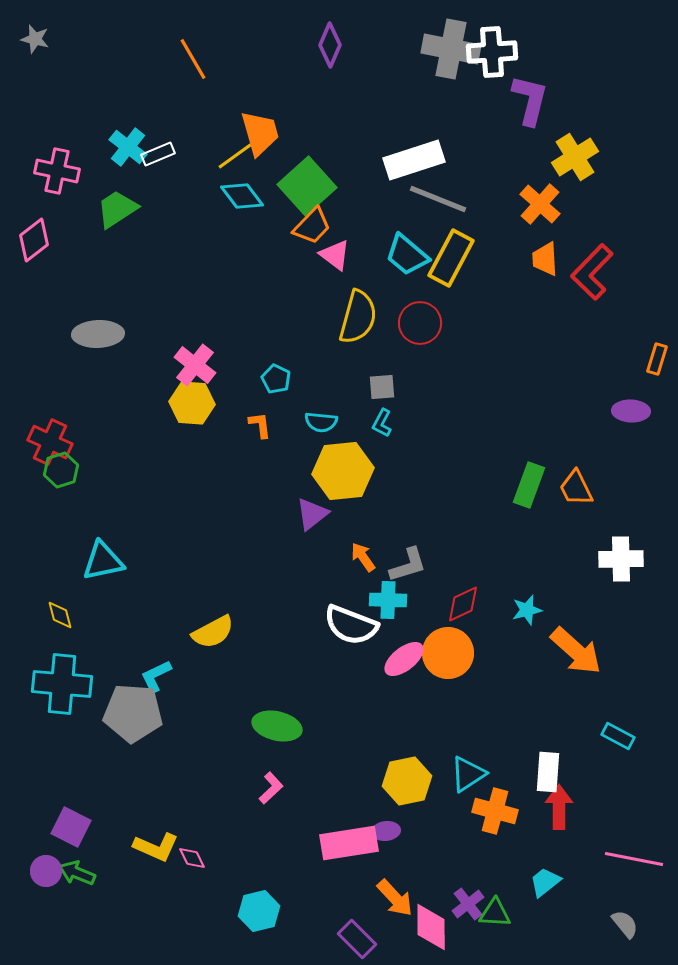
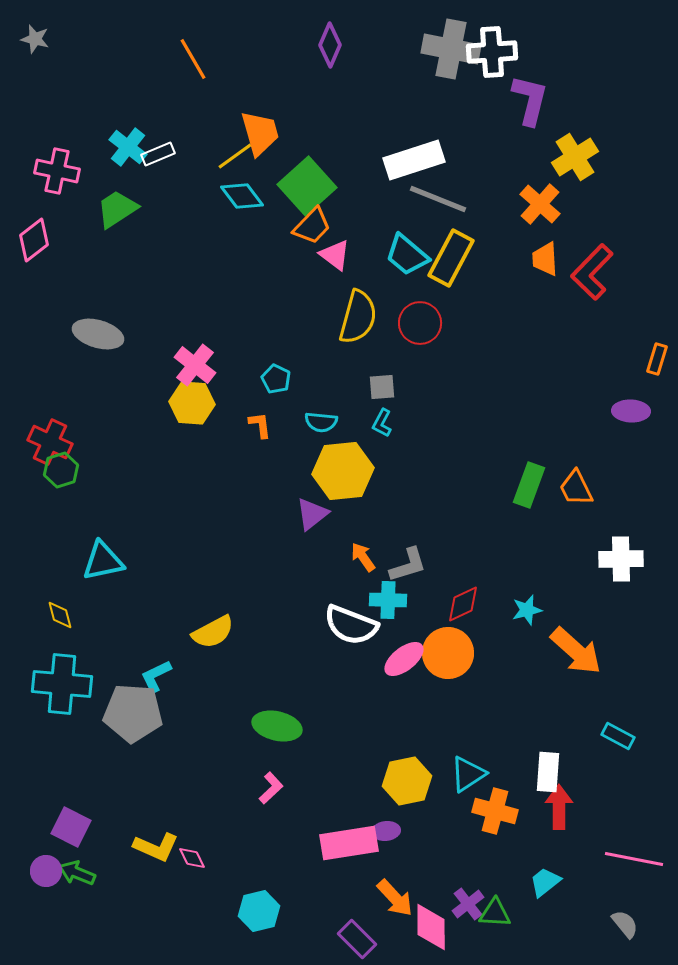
gray ellipse at (98, 334): rotated 18 degrees clockwise
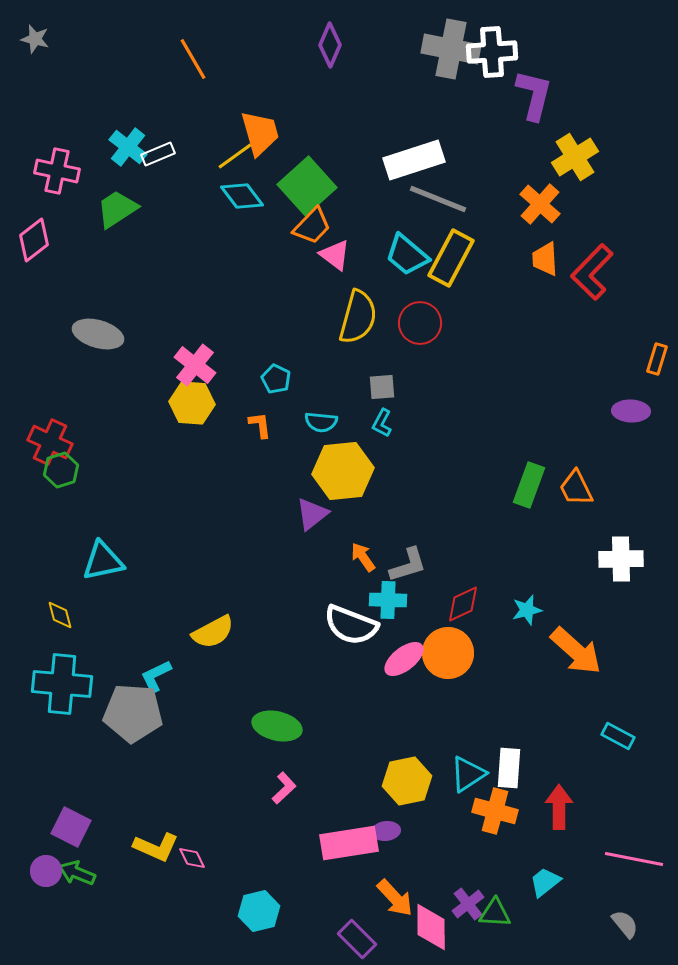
purple L-shape at (530, 100): moved 4 px right, 5 px up
white rectangle at (548, 772): moved 39 px left, 4 px up
pink L-shape at (271, 788): moved 13 px right
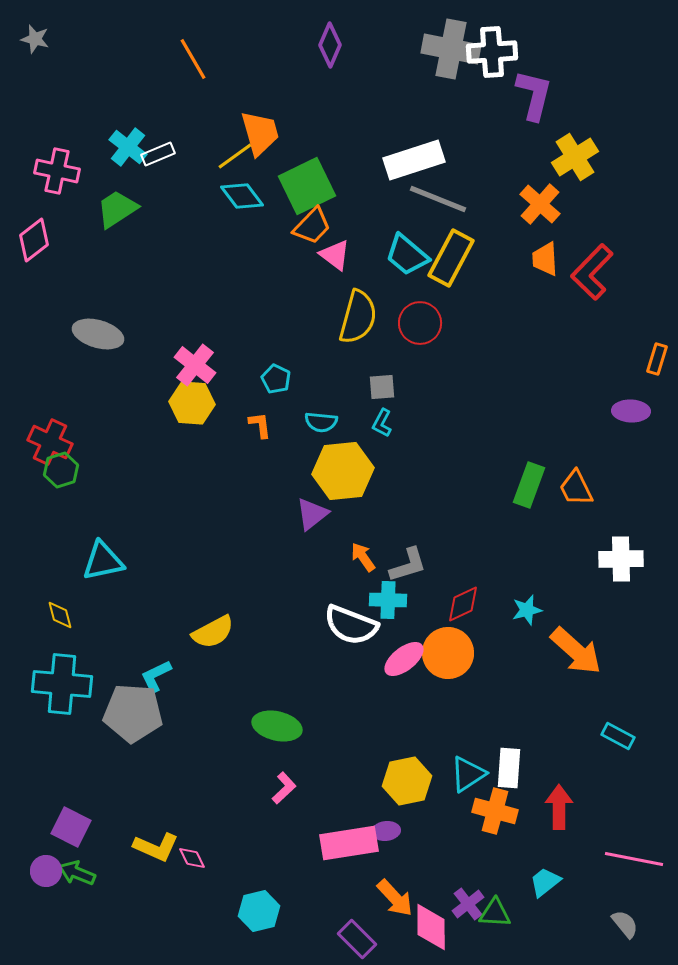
green square at (307, 186): rotated 16 degrees clockwise
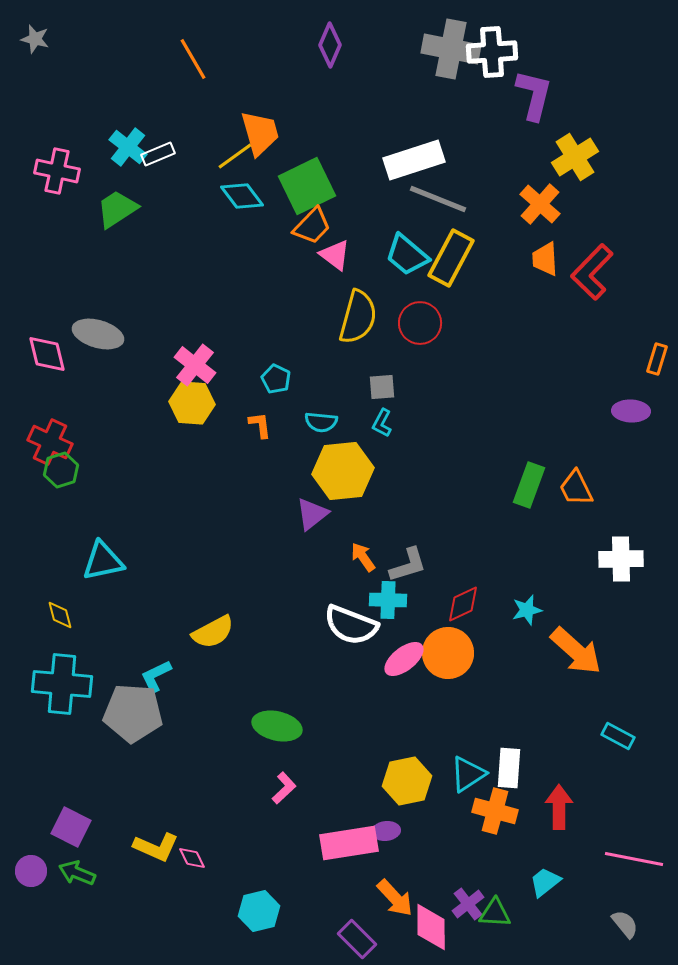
pink diamond at (34, 240): moved 13 px right, 114 px down; rotated 66 degrees counterclockwise
purple circle at (46, 871): moved 15 px left
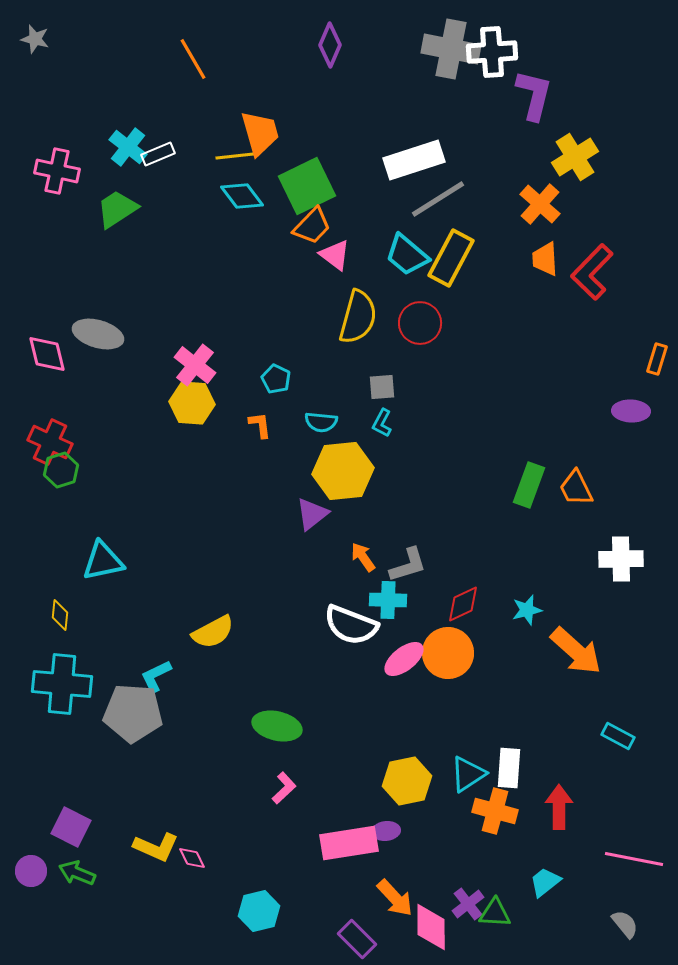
yellow line at (235, 156): rotated 30 degrees clockwise
gray line at (438, 199): rotated 54 degrees counterclockwise
yellow diamond at (60, 615): rotated 20 degrees clockwise
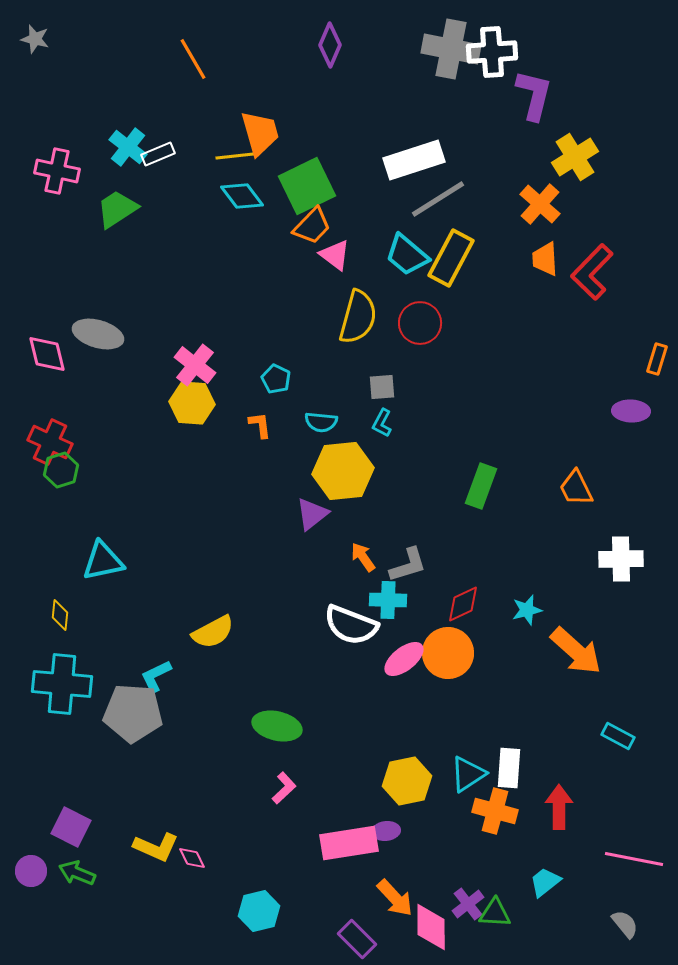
green rectangle at (529, 485): moved 48 px left, 1 px down
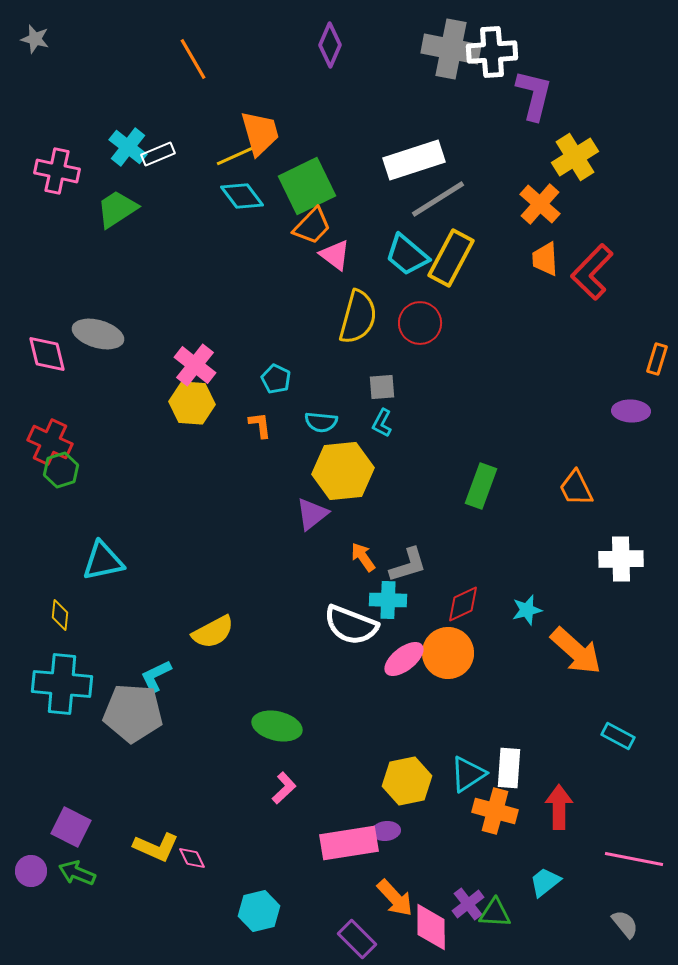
yellow line at (235, 156): rotated 18 degrees counterclockwise
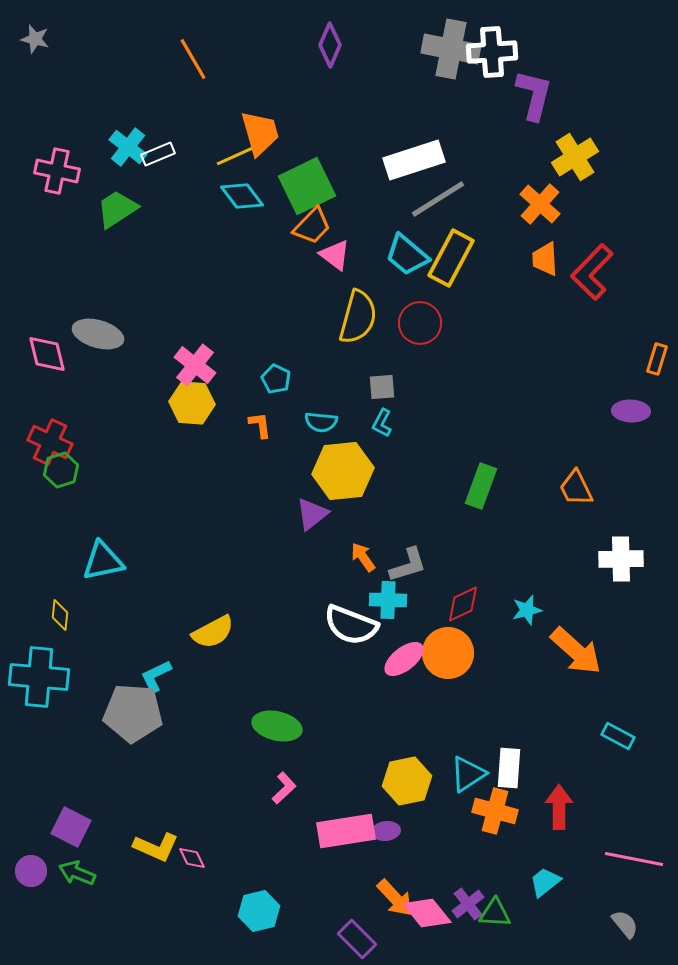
cyan cross at (62, 684): moved 23 px left, 7 px up
pink rectangle at (349, 843): moved 3 px left, 12 px up
pink diamond at (431, 927): moved 4 px left, 14 px up; rotated 39 degrees counterclockwise
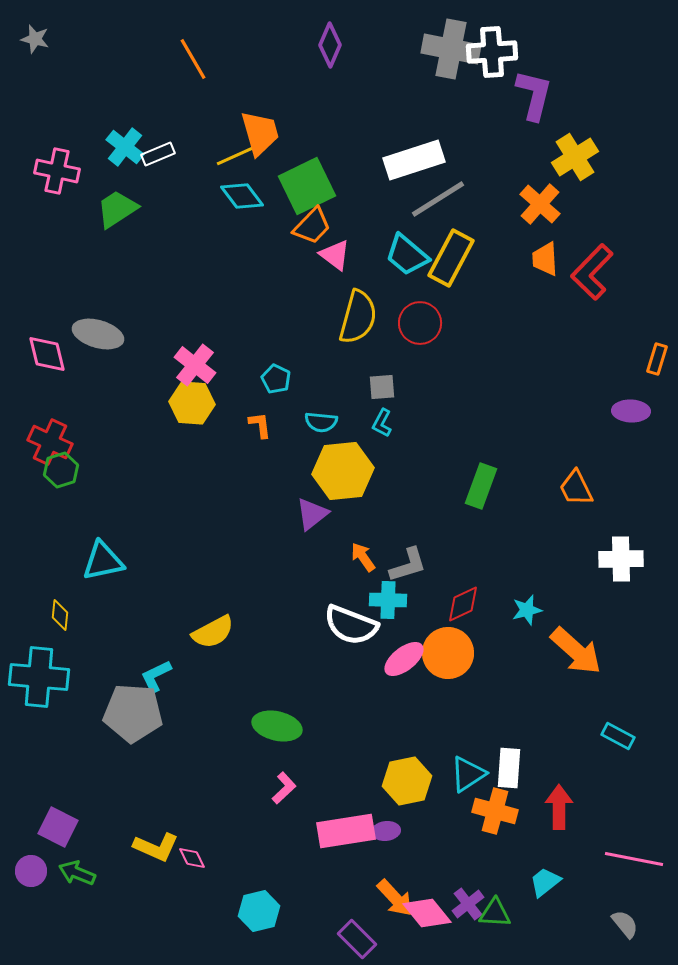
cyan cross at (128, 147): moved 3 px left
purple square at (71, 827): moved 13 px left
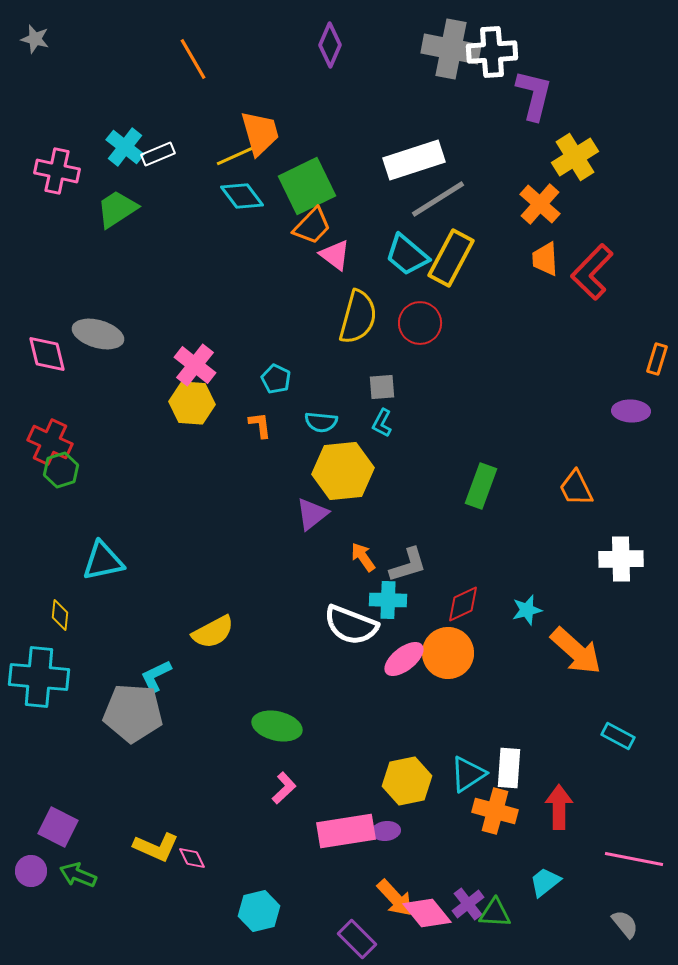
green arrow at (77, 873): moved 1 px right, 2 px down
